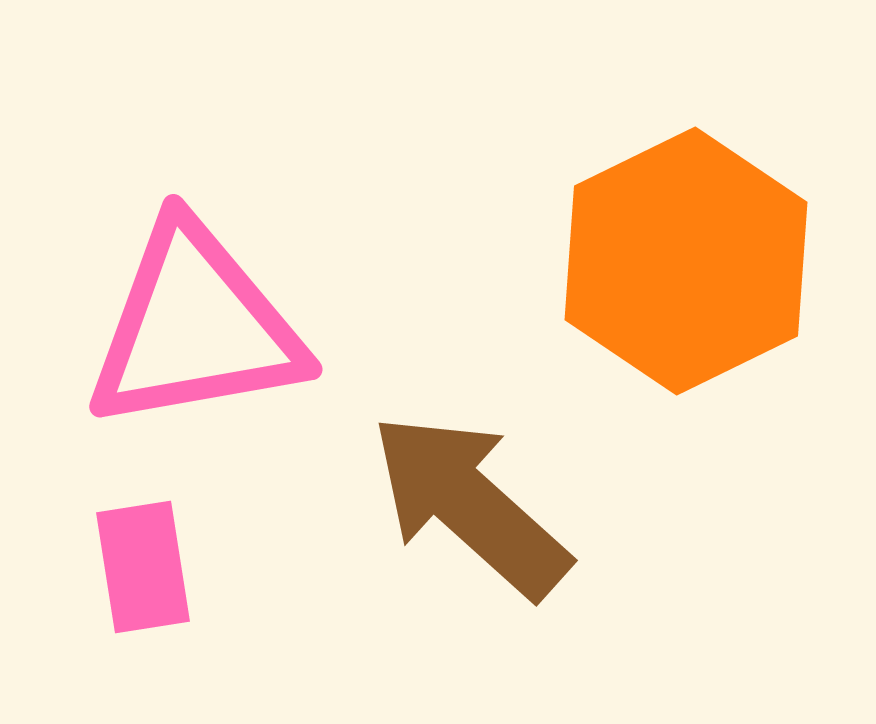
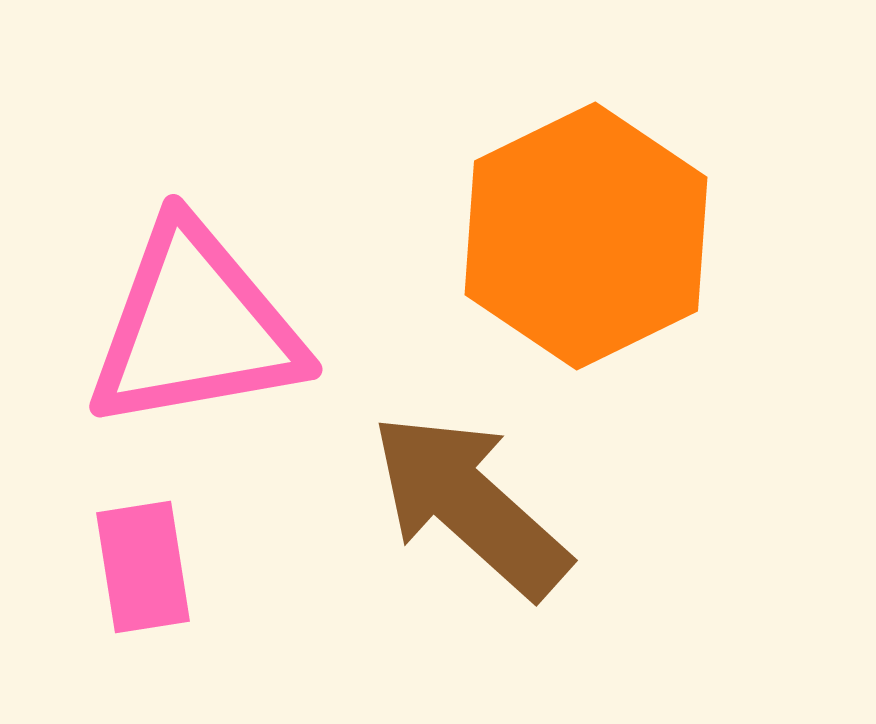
orange hexagon: moved 100 px left, 25 px up
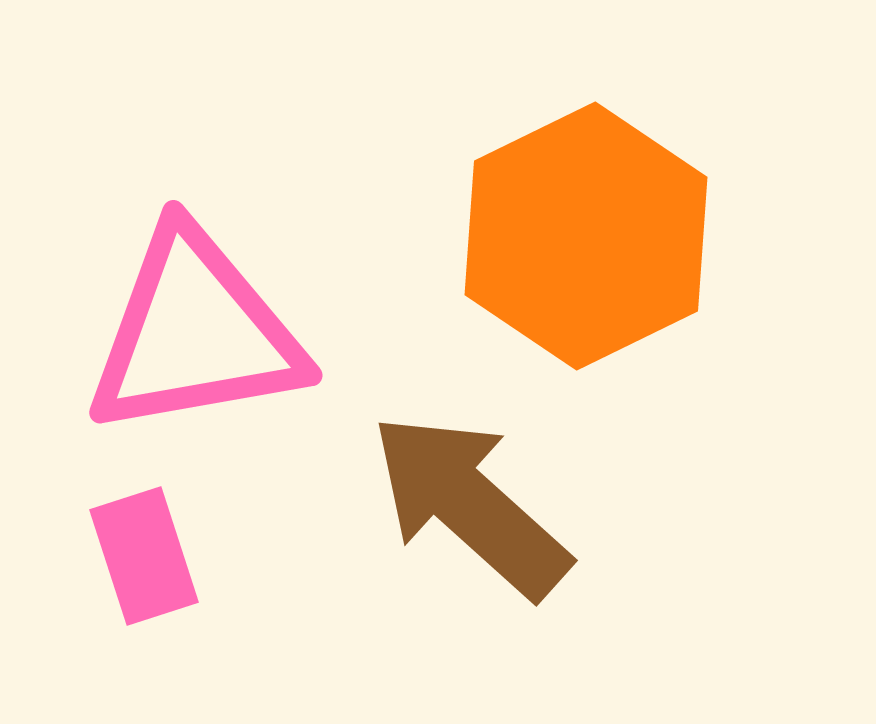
pink triangle: moved 6 px down
pink rectangle: moved 1 px right, 11 px up; rotated 9 degrees counterclockwise
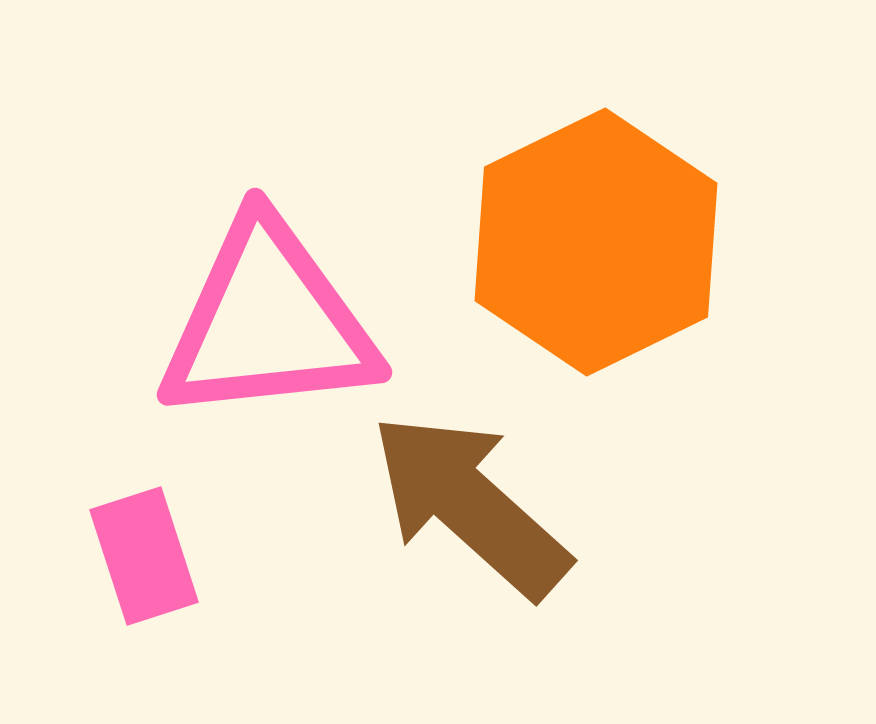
orange hexagon: moved 10 px right, 6 px down
pink triangle: moved 73 px right, 11 px up; rotated 4 degrees clockwise
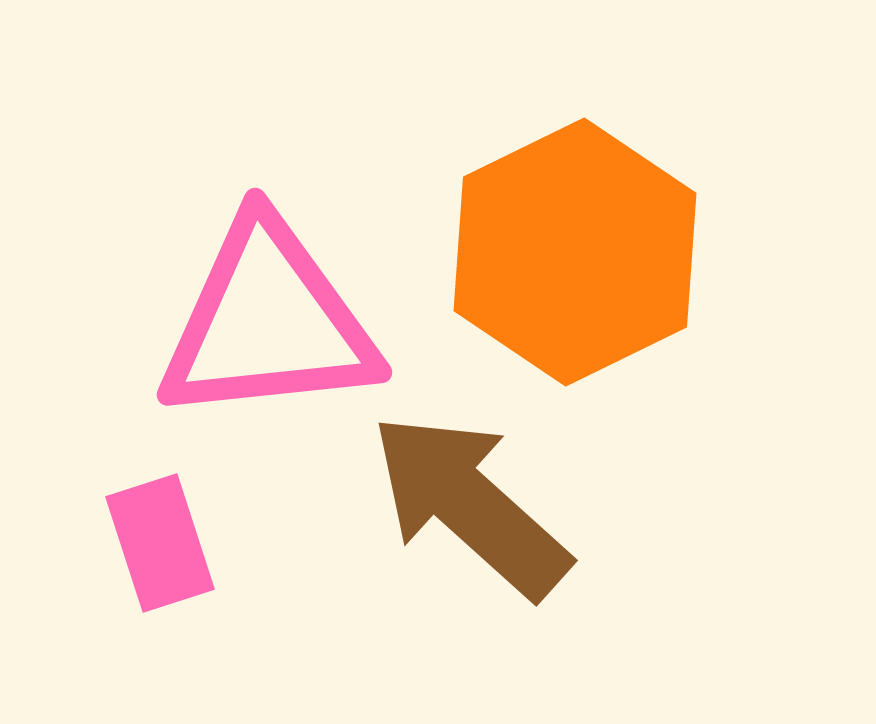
orange hexagon: moved 21 px left, 10 px down
pink rectangle: moved 16 px right, 13 px up
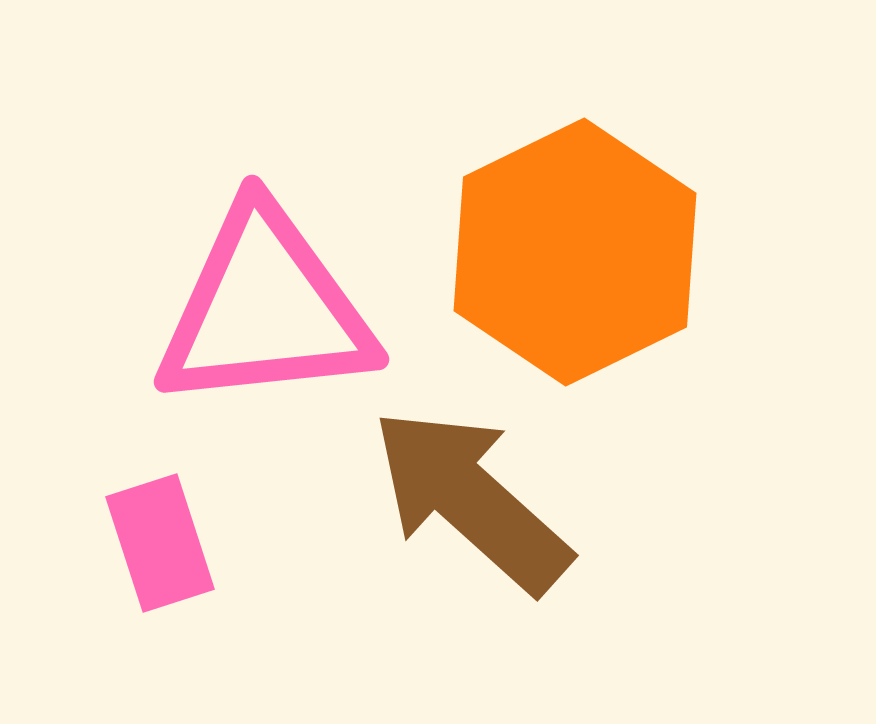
pink triangle: moved 3 px left, 13 px up
brown arrow: moved 1 px right, 5 px up
